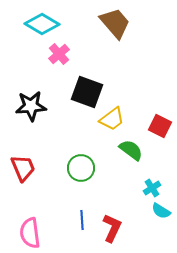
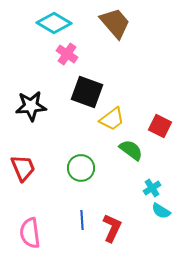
cyan diamond: moved 12 px right, 1 px up
pink cross: moved 8 px right; rotated 15 degrees counterclockwise
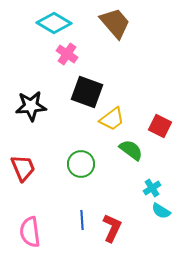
green circle: moved 4 px up
pink semicircle: moved 1 px up
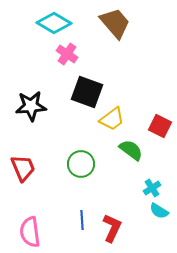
cyan semicircle: moved 2 px left
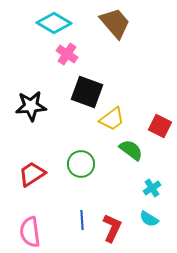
red trapezoid: moved 9 px right, 6 px down; rotated 100 degrees counterclockwise
cyan semicircle: moved 10 px left, 8 px down
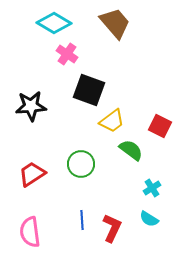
black square: moved 2 px right, 2 px up
yellow trapezoid: moved 2 px down
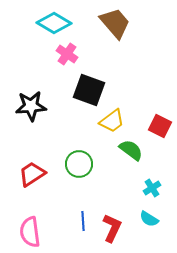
green circle: moved 2 px left
blue line: moved 1 px right, 1 px down
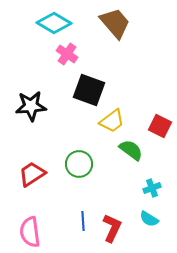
cyan cross: rotated 12 degrees clockwise
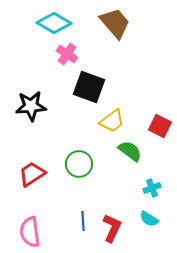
black square: moved 3 px up
green semicircle: moved 1 px left, 1 px down
